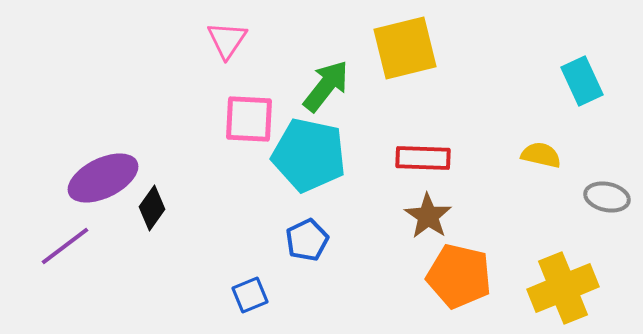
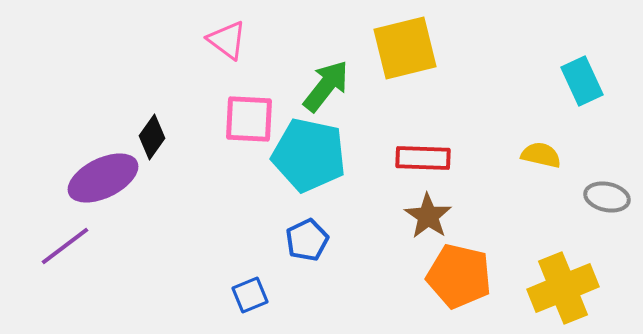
pink triangle: rotated 27 degrees counterclockwise
black diamond: moved 71 px up
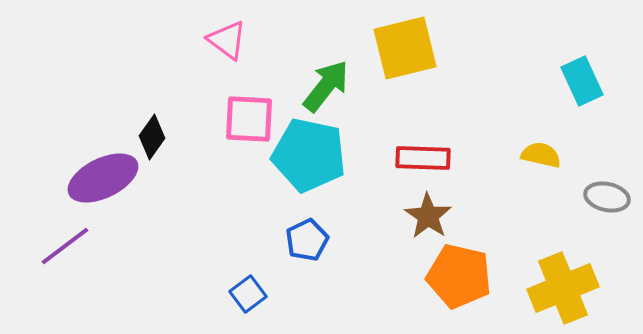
blue square: moved 2 px left, 1 px up; rotated 15 degrees counterclockwise
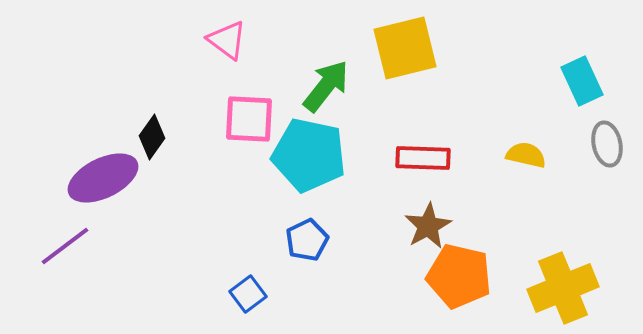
yellow semicircle: moved 15 px left
gray ellipse: moved 53 px up; rotated 66 degrees clockwise
brown star: moved 10 px down; rotated 9 degrees clockwise
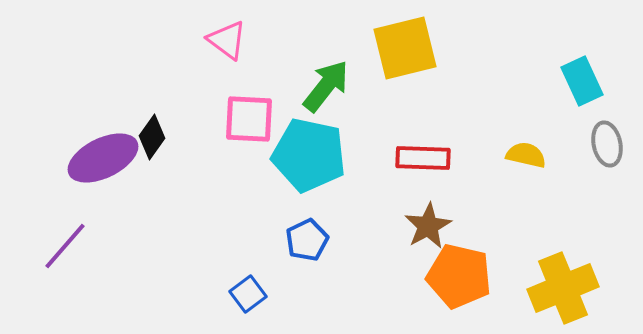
purple ellipse: moved 20 px up
purple line: rotated 12 degrees counterclockwise
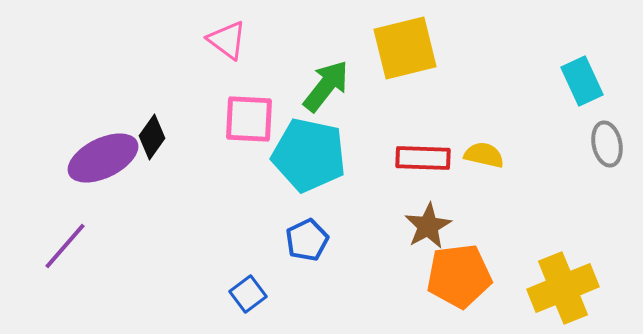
yellow semicircle: moved 42 px left
orange pentagon: rotated 20 degrees counterclockwise
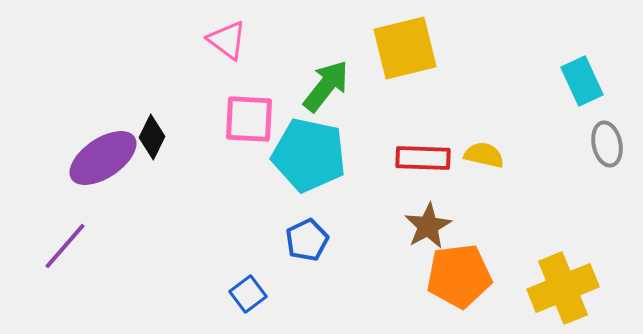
black diamond: rotated 9 degrees counterclockwise
purple ellipse: rotated 8 degrees counterclockwise
